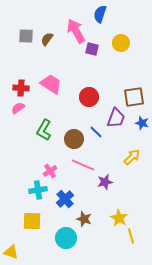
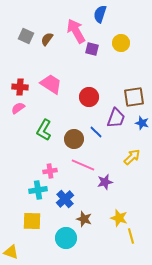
gray square: rotated 21 degrees clockwise
red cross: moved 1 px left, 1 px up
pink cross: rotated 24 degrees clockwise
yellow star: rotated 12 degrees counterclockwise
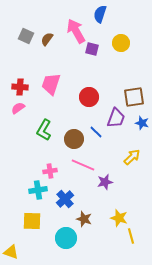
pink trapezoid: rotated 105 degrees counterclockwise
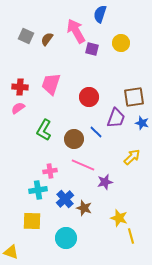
brown star: moved 11 px up
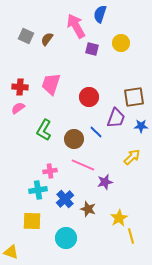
pink arrow: moved 5 px up
blue star: moved 1 px left, 3 px down; rotated 16 degrees counterclockwise
brown star: moved 4 px right, 1 px down
yellow star: rotated 24 degrees clockwise
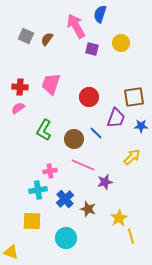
blue line: moved 1 px down
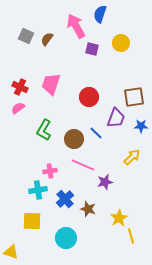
red cross: rotated 21 degrees clockwise
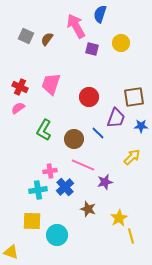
blue line: moved 2 px right
blue cross: moved 12 px up
cyan circle: moved 9 px left, 3 px up
